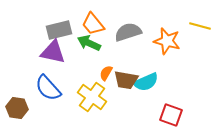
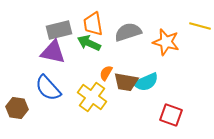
orange trapezoid: rotated 30 degrees clockwise
orange star: moved 1 px left, 1 px down
brown trapezoid: moved 2 px down
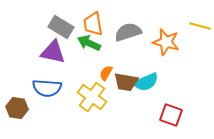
gray rectangle: moved 2 px right, 3 px up; rotated 45 degrees clockwise
blue semicircle: moved 1 px left; rotated 44 degrees counterclockwise
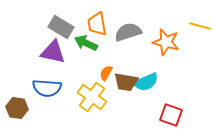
orange trapezoid: moved 4 px right
green arrow: moved 3 px left
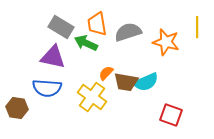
yellow line: moved 3 px left, 1 px down; rotated 75 degrees clockwise
purple triangle: moved 5 px down
orange semicircle: rotated 14 degrees clockwise
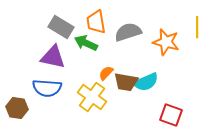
orange trapezoid: moved 1 px left, 2 px up
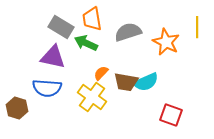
orange trapezoid: moved 4 px left, 3 px up
orange star: rotated 12 degrees clockwise
orange semicircle: moved 5 px left
brown hexagon: rotated 10 degrees clockwise
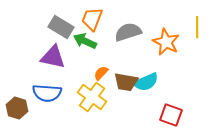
orange trapezoid: rotated 30 degrees clockwise
green arrow: moved 1 px left, 2 px up
blue semicircle: moved 5 px down
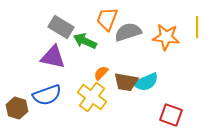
orange trapezoid: moved 15 px right
orange star: moved 5 px up; rotated 20 degrees counterclockwise
blue semicircle: moved 2 px down; rotated 24 degrees counterclockwise
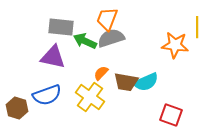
gray rectangle: rotated 25 degrees counterclockwise
gray semicircle: moved 17 px left, 6 px down
orange star: moved 9 px right, 8 px down
yellow cross: moved 2 px left
